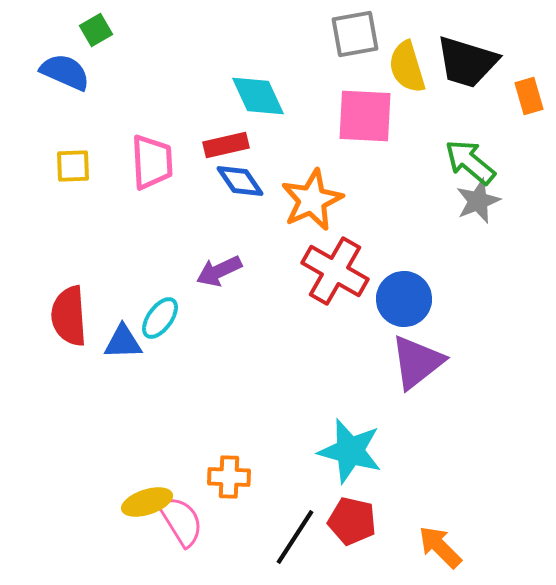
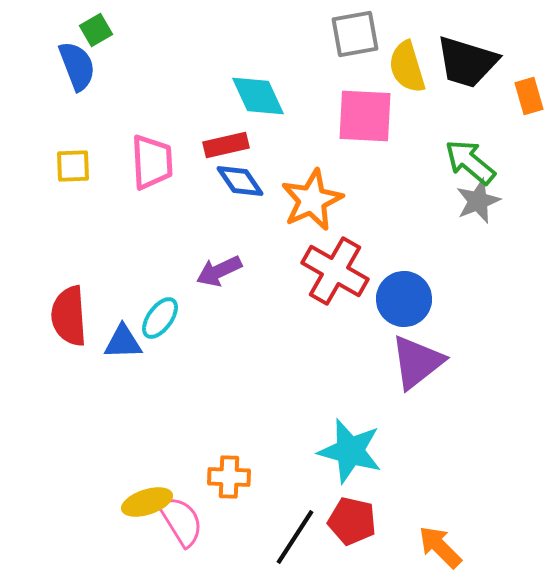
blue semicircle: moved 12 px right, 6 px up; rotated 45 degrees clockwise
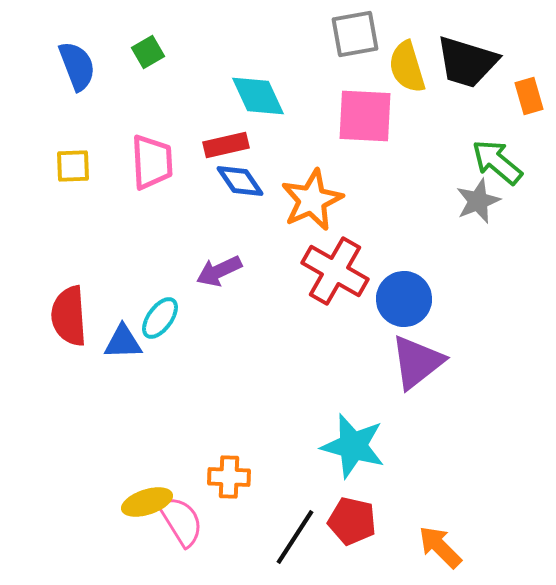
green square: moved 52 px right, 22 px down
green arrow: moved 27 px right
cyan star: moved 3 px right, 5 px up
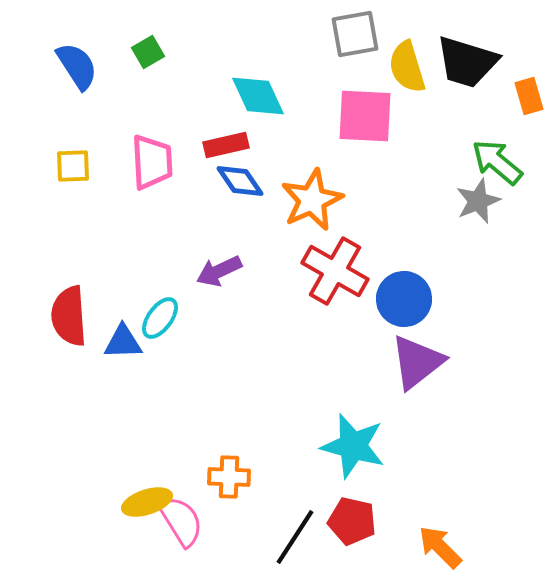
blue semicircle: rotated 12 degrees counterclockwise
